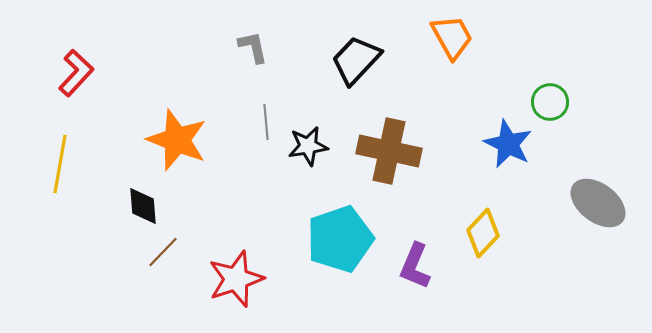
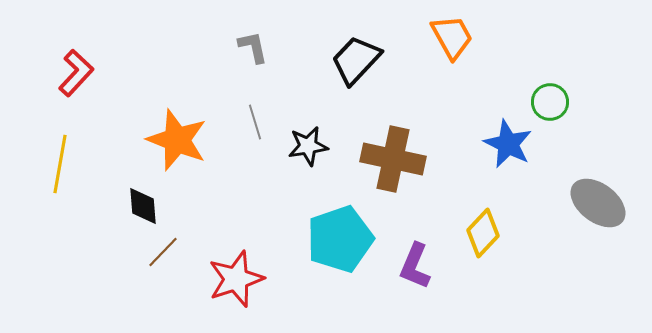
gray line: moved 11 px left; rotated 12 degrees counterclockwise
brown cross: moved 4 px right, 8 px down
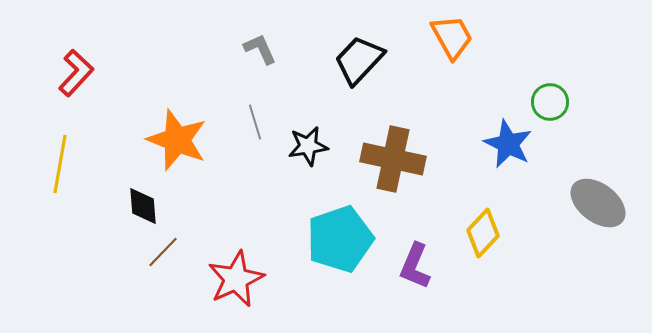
gray L-shape: moved 7 px right, 2 px down; rotated 12 degrees counterclockwise
black trapezoid: moved 3 px right
red star: rotated 6 degrees counterclockwise
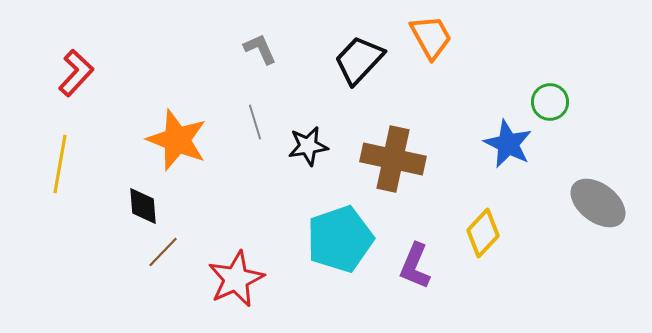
orange trapezoid: moved 21 px left
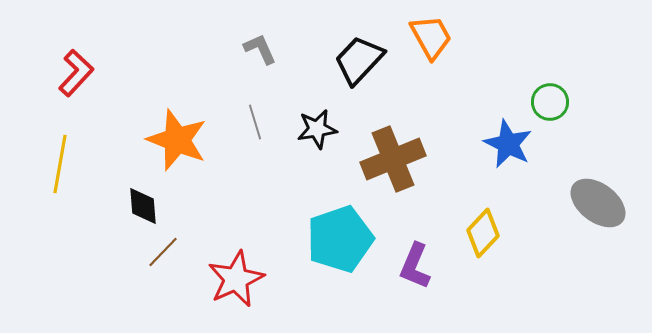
black star: moved 9 px right, 17 px up
brown cross: rotated 34 degrees counterclockwise
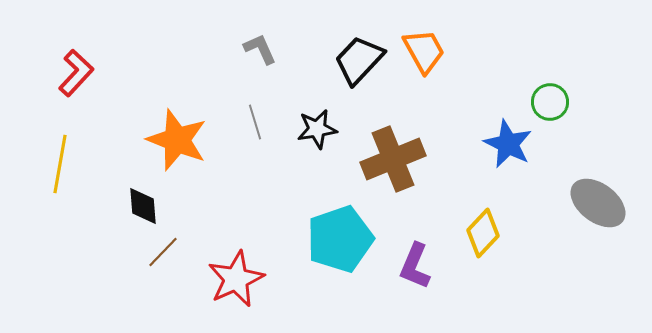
orange trapezoid: moved 7 px left, 14 px down
